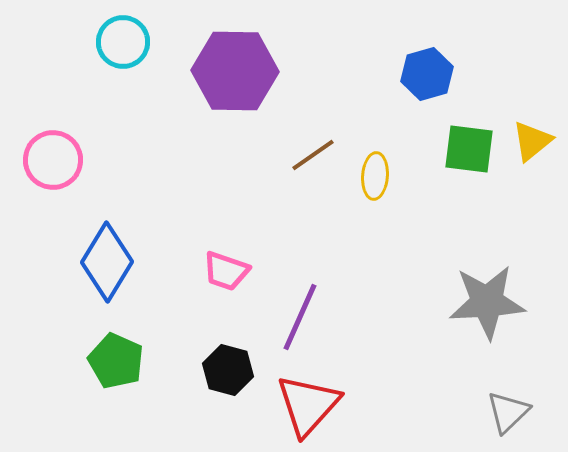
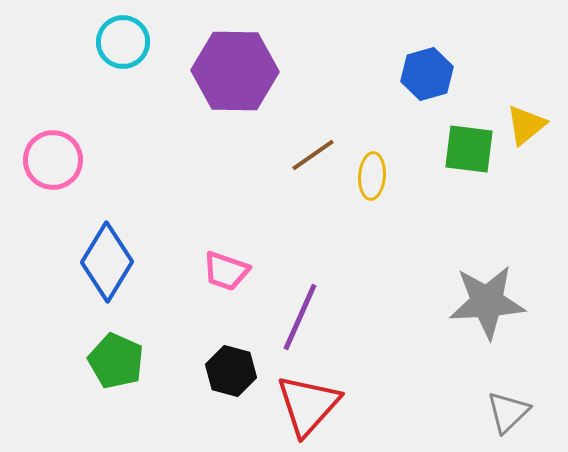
yellow triangle: moved 6 px left, 16 px up
yellow ellipse: moved 3 px left
black hexagon: moved 3 px right, 1 px down
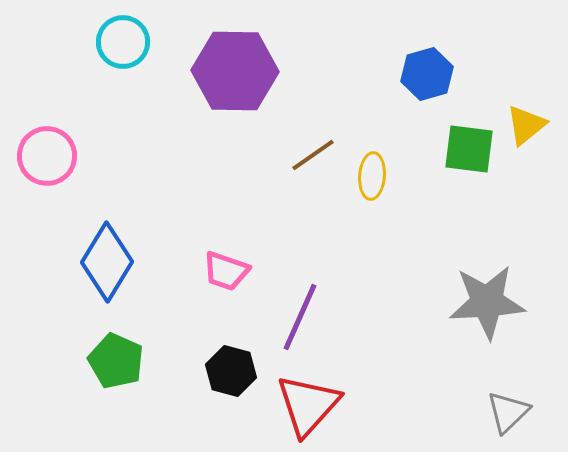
pink circle: moved 6 px left, 4 px up
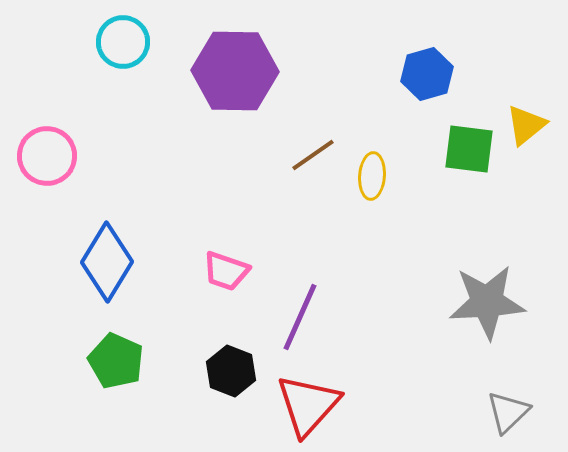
black hexagon: rotated 6 degrees clockwise
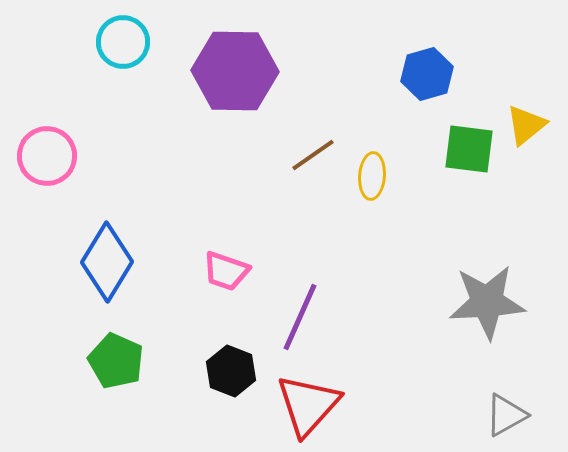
gray triangle: moved 2 px left, 3 px down; rotated 15 degrees clockwise
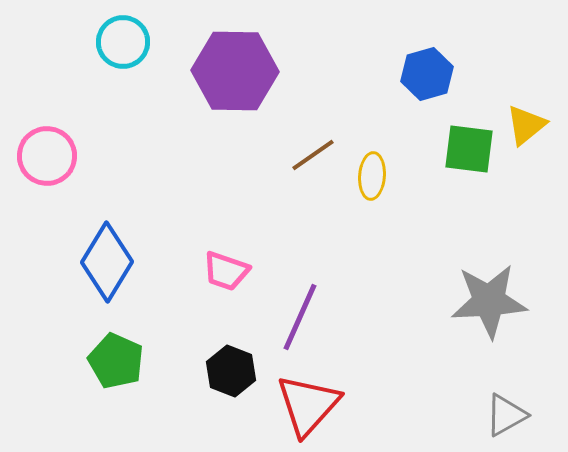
gray star: moved 2 px right, 1 px up
